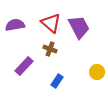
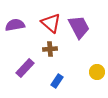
brown cross: rotated 24 degrees counterclockwise
purple rectangle: moved 1 px right, 2 px down
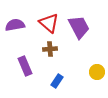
red triangle: moved 2 px left
purple rectangle: moved 2 px up; rotated 66 degrees counterclockwise
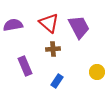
purple semicircle: moved 2 px left
brown cross: moved 3 px right
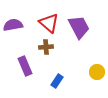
brown cross: moved 7 px left, 2 px up
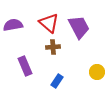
brown cross: moved 7 px right
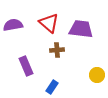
purple trapezoid: moved 2 px right, 2 px down; rotated 55 degrees counterclockwise
brown cross: moved 4 px right, 3 px down
purple rectangle: moved 1 px right
yellow circle: moved 3 px down
blue rectangle: moved 5 px left, 6 px down
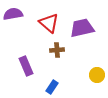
purple semicircle: moved 11 px up
purple trapezoid: moved 1 px right, 1 px up; rotated 20 degrees counterclockwise
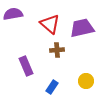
red triangle: moved 1 px right, 1 px down
yellow circle: moved 11 px left, 6 px down
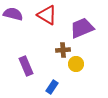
purple semicircle: rotated 24 degrees clockwise
red triangle: moved 3 px left, 9 px up; rotated 10 degrees counterclockwise
purple trapezoid: rotated 10 degrees counterclockwise
brown cross: moved 6 px right
yellow circle: moved 10 px left, 17 px up
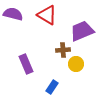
purple trapezoid: moved 3 px down
purple rectangle: moved 2 px up
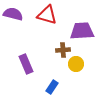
red triangle: rotated 15 degrees counterclockwise
purple trapezoid: rotated 20 degrees clockwise
